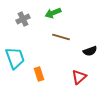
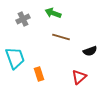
green arrow: rotated 42 degrees clockwise
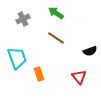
green arrow: moved 3 px right; rotated 14 degrees clockwise
brown line: moved 5 px left, 1 px down; rotated 18 degrees clockwise
cyan trapezoid: moved 2 px right
red triangle: rotated 28 degrees counterclockwise
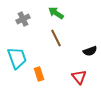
brown line: rotated 30 degrees clockwise
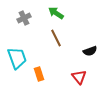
gray cross: moved 1 px right, 1 px up
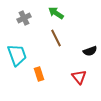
cyan trapezoid: moved 3 px up
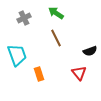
red triangle: moved 4 px up
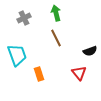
green arrow: rotated 42 degrees clockwise
